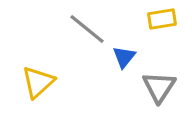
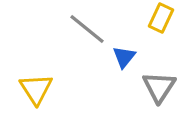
yellow rectangle: moved 1 px left, 1 px up; rotated 56 degrees counterclockwise
yellow triangle: moved 2 px left, 7 px down; rotated 21 degrees counterclockwise
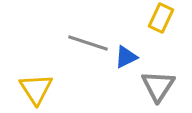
gray line: moved 1 px right, 14 px down; rotated 21 degrees counterclockwise
blue triangle: moved 2 px right; rotated 25 degrees clockwise
gray triangle: moved 1 px left, 1 px up
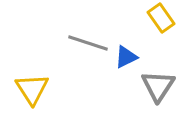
yellow rectangle: rotated 60 degrees counterclockwise
yellow triangle: moved 4 px left
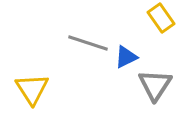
gray triangle: moved 3 px left, 1 px up
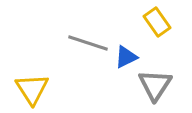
yellow rectangle: moved 4 px left, 4 px down
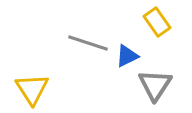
blue triangle: moved 1 px right, 1 px up
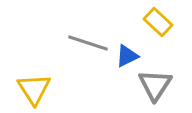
yellow rectangle: moved 1 px right; rotated 12 degrees counterclockwise
yellow triangle: moved 2 px right
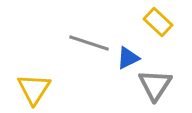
gray line: moved 1 px right
blue triangle: moved 1 px right, 2 px down
yellow triangle: rotated 6 degrees clockwise
